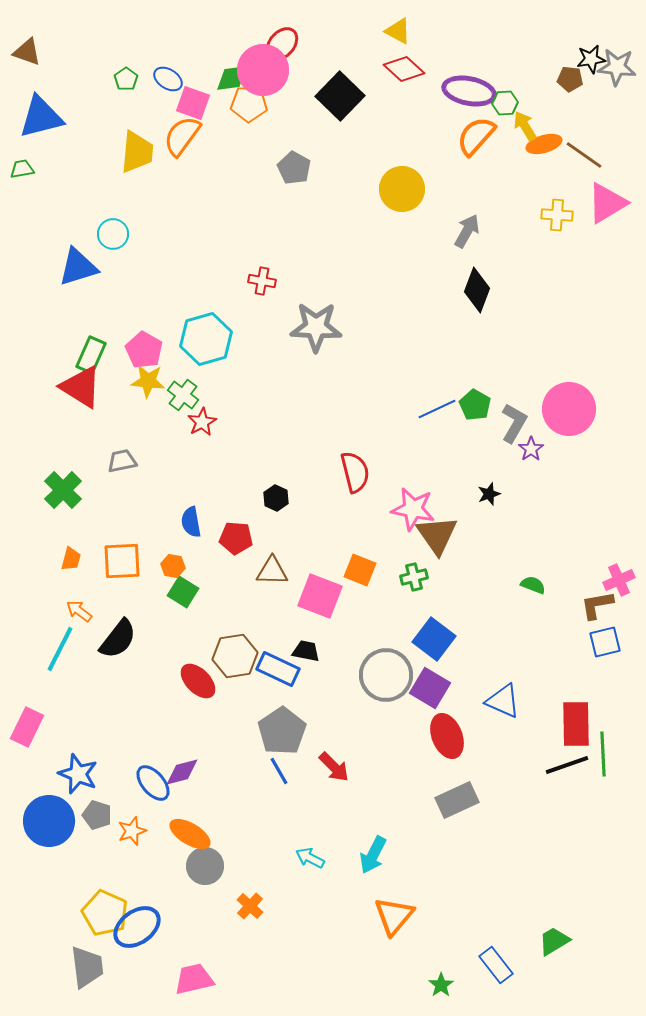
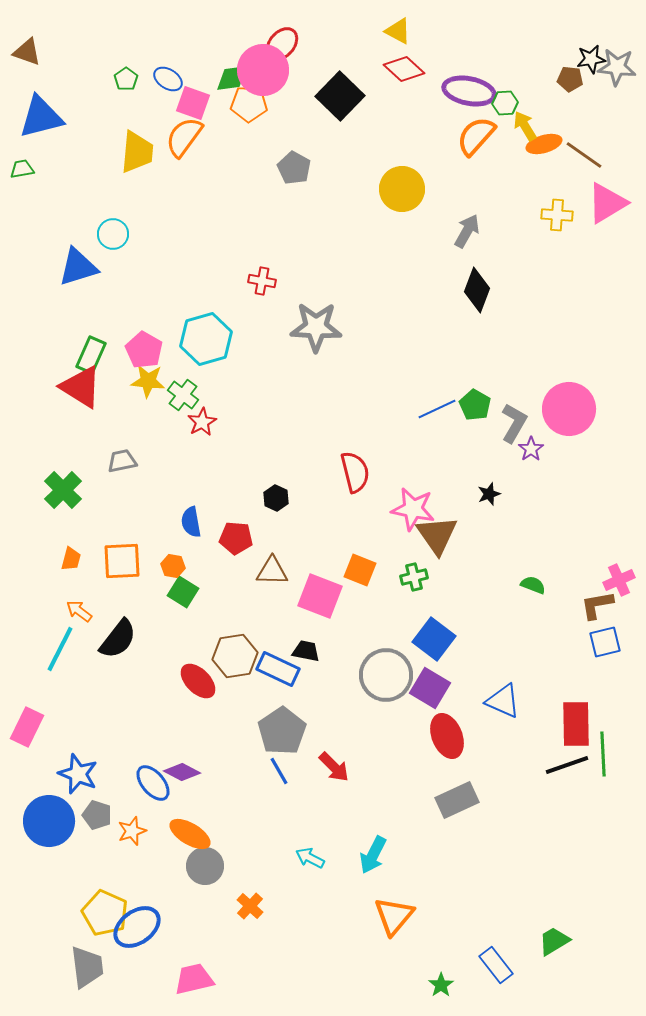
orange semicircle at (182, 136): moved 2 px right, 1 px down
purple diamond at (182, 772): rotated 42 degrees clockwise
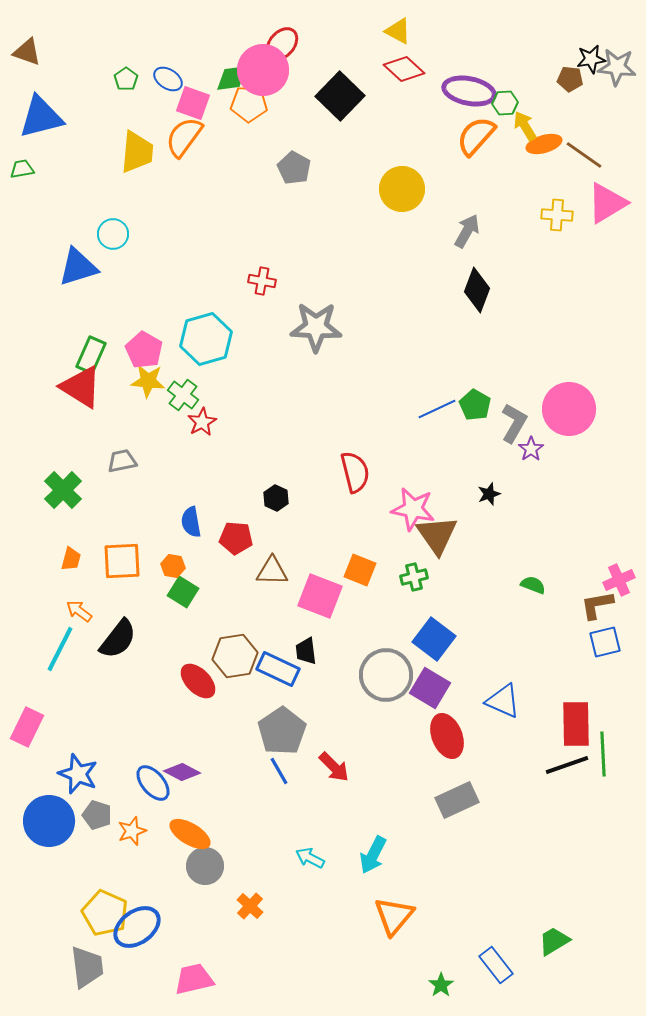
black trapezoid at (306, 651): rotated 108 degrees counterclockwise
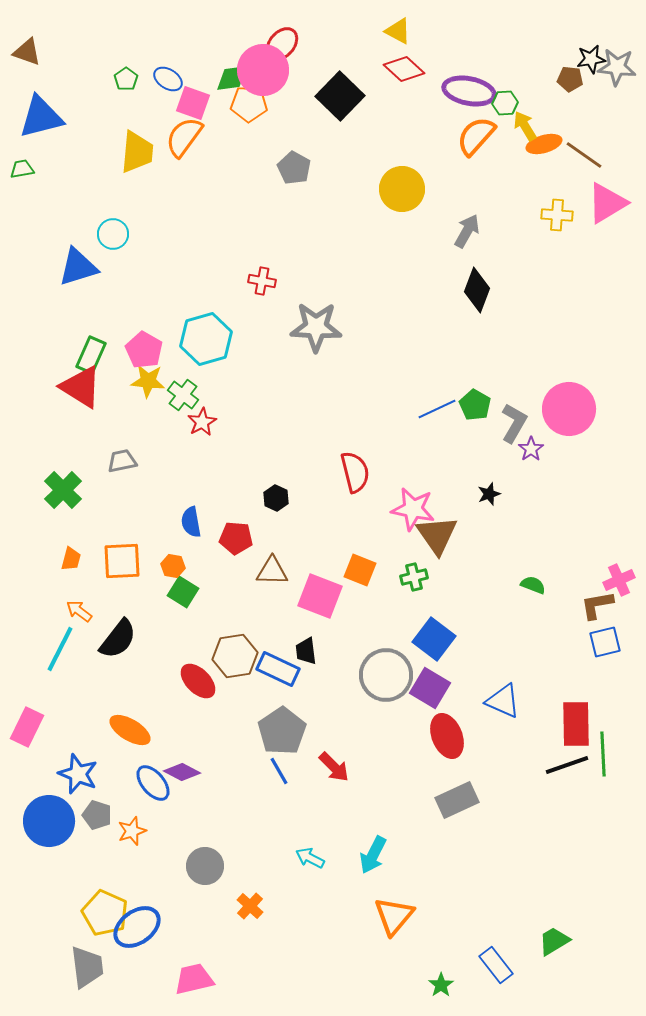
orange ellipse at (190, 834): moved 60 px left, 104 px up
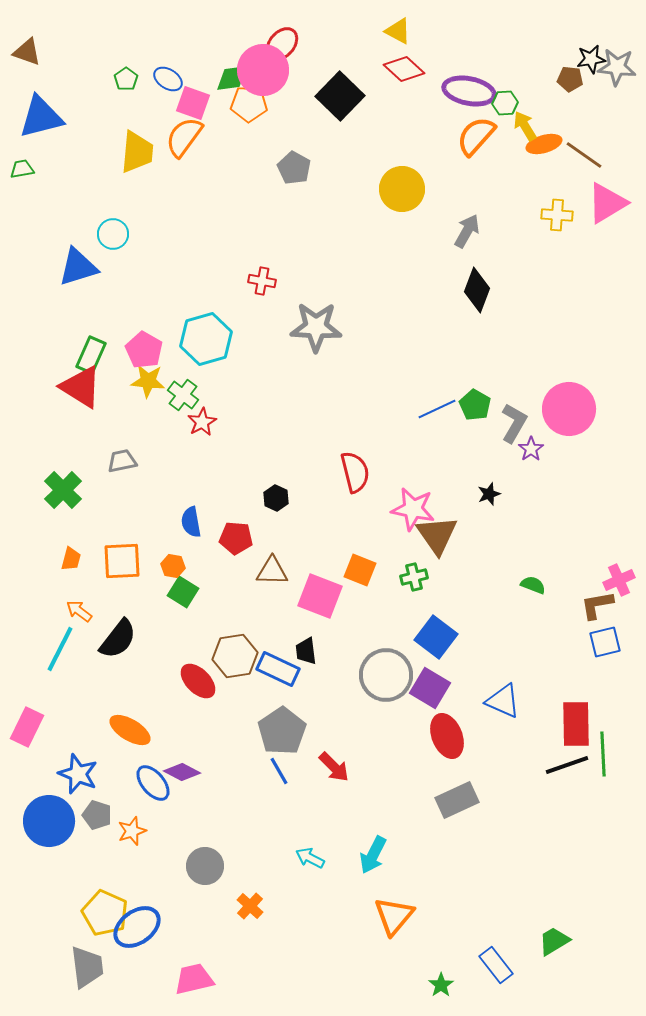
blue square at (434, 639): moved 2 px right, 2 px up
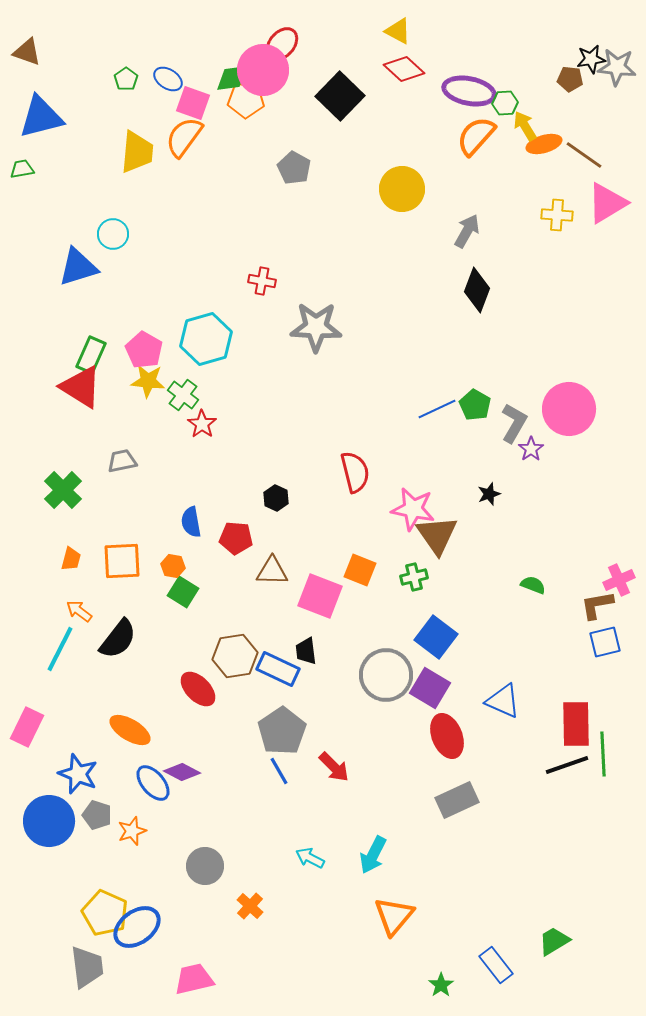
orange pentagon at (249, 104): moved 3 px left, 4 px up
red star at (202, 422): moved 2 px down; rotated 8 degrees counterclockwise
red ellipse at (198, 681): moved 8 px down
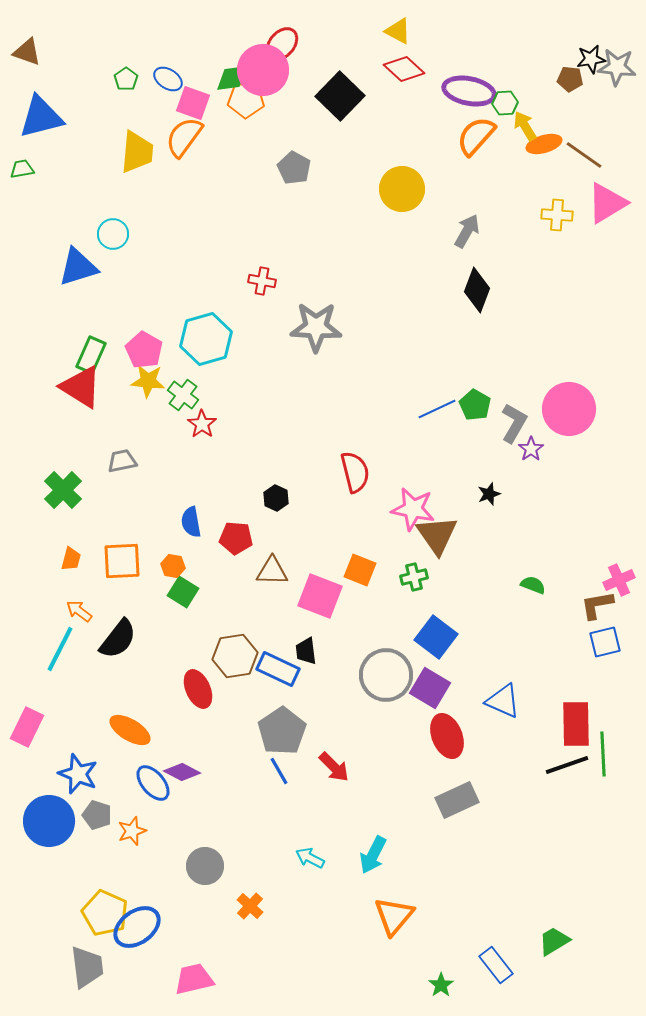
red ellipse at (198, 689): rotated 21 degrees clockwise
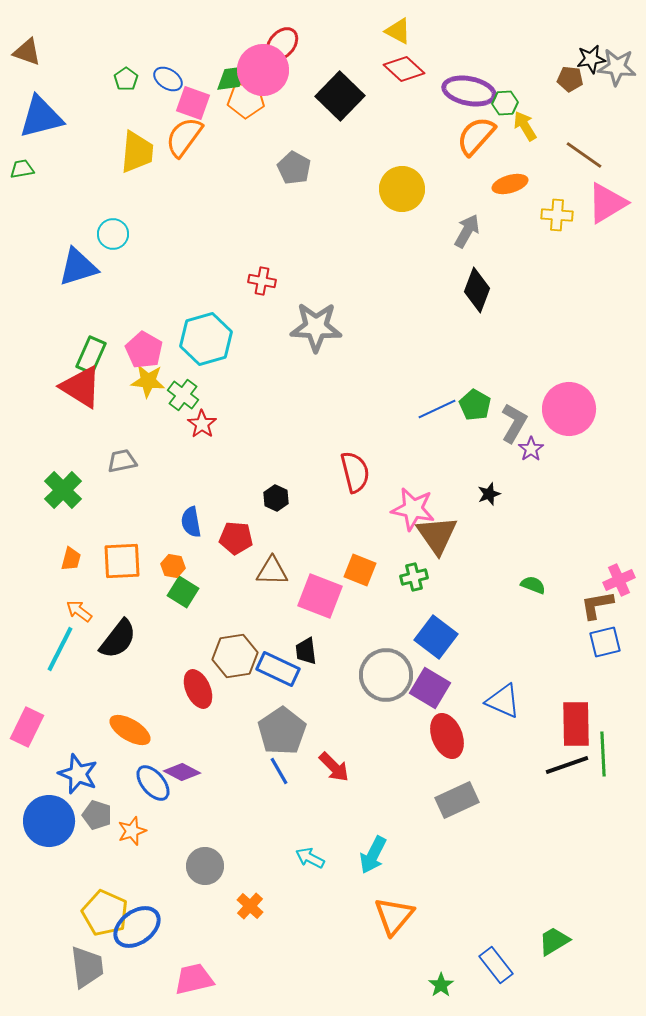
orange ellipse at (544, 144): moved 34 px left, 40 px down
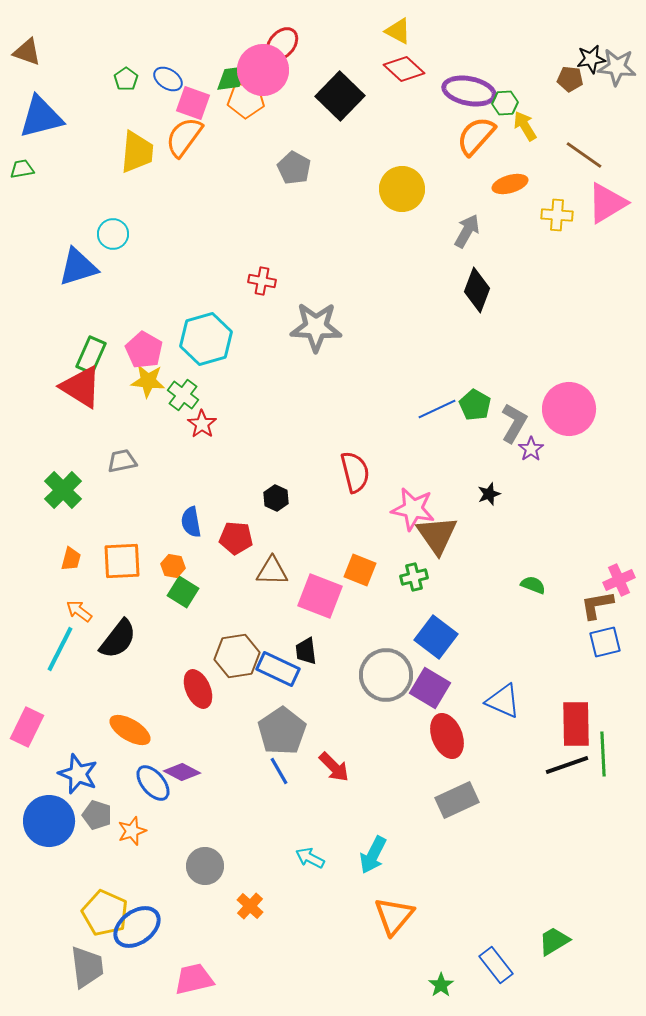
brown hexagon at (235, 656): moved 2 px right
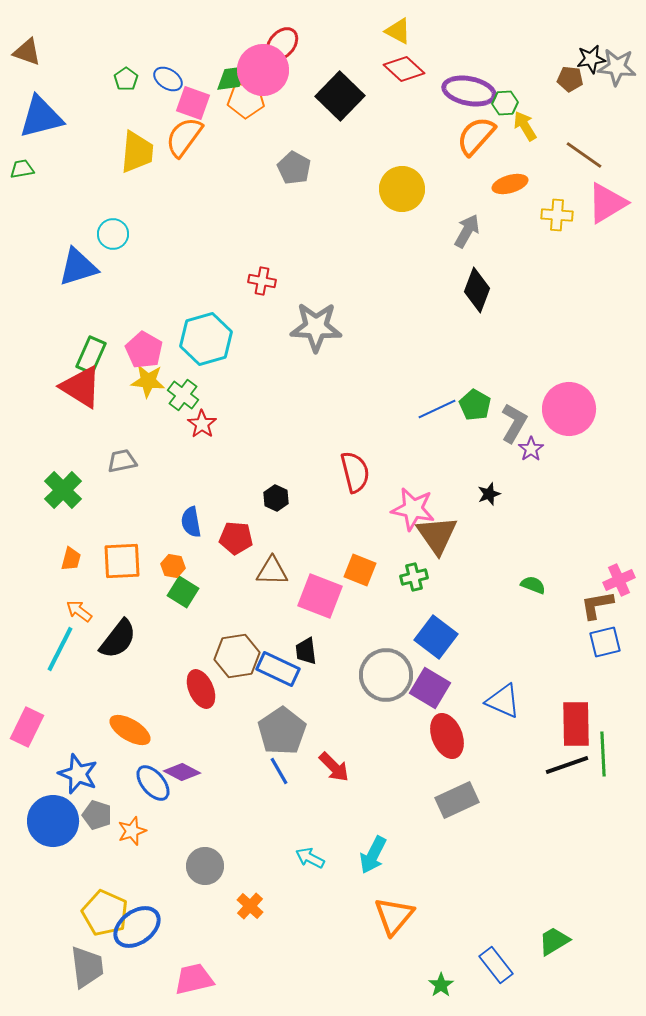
red ellipse at (198, 689): moved 3 px right
blue circle at (49, 821): moved 4 px right
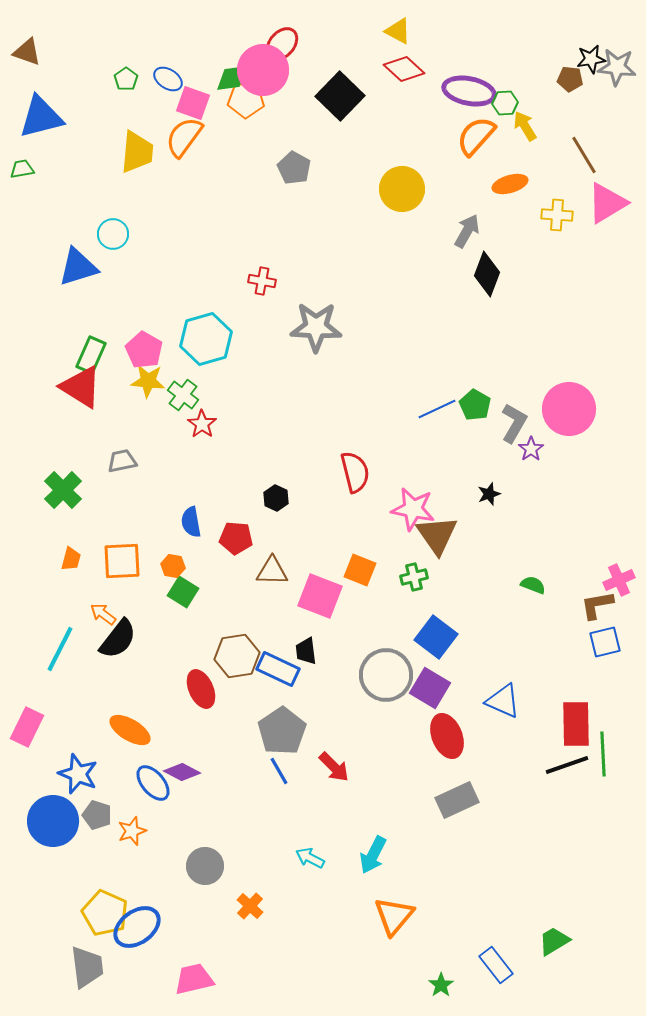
brown line at (584, 155): rotated 24 degrees clockwise
black diamond at (477, 290): moved 10 px right, 16 px up
orange arrow at (79, 611): moved 24 px right, 3 px down
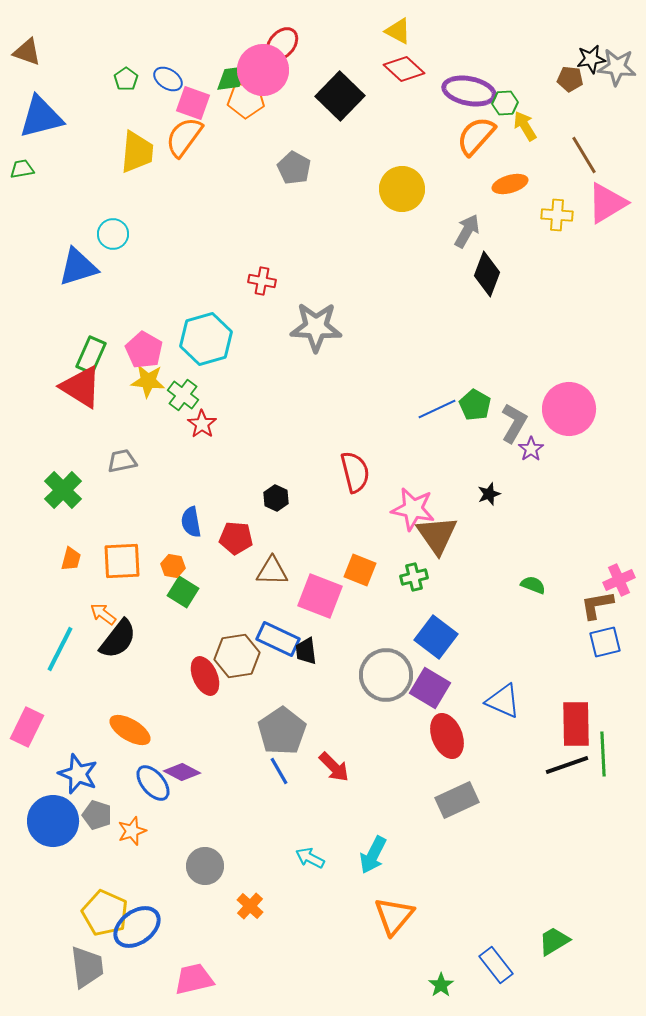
blue rectangle at (278, 669): moved 30 px up
red ellipse at (201, 689): moved 4 px right, 13 px up
